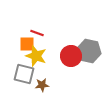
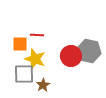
red line: moved 2 px down; rotated 16 degrees counterclockwise
orange square: moved 7 px left
yellow star: moved 1 px left, 3 px down
gray square: rotated 15 degrees counterclockwise
brown star: moved 1 px right; rotated 24 degrees counterclockwise
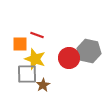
red line: rotated 16 degrees clockwise
red circle: moved 2 px left, 2 px down
gray square: moved 3 px right
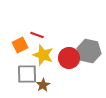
orange square: moved 1 px down; rotated 28 degrees counterclockwise
yellow star: moved 8 px right, 4 px up
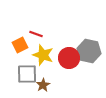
red line: moved 1 px left, 1 px up
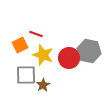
gray square: moved 1 px left, 1 px down
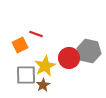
yellow star: moved 2 px right, 11 px down; rotated 25 degrees clockwise
